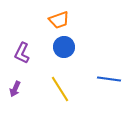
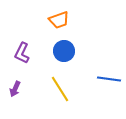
blue circle: moved 4 px down
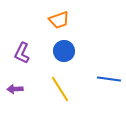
purple arrow: rotated 63 degrees clockwise
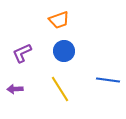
purple L-shape: rotated 40 degrees clockwise
blue line: moved 1 px left, 1 px down
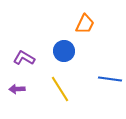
orange trapezoid: moved 26 px right, 4 px down; rotated 45 degrees counterclockwise
purple L-shape: moved 2 px right, 5 px down; rotated 55 degrees clockwise
blue line: moved 2 px right, 1 px up
purple arrow: moved 2 px right
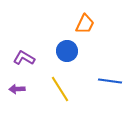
blue circle: moved 3 px right
blue line: moved 2 px down
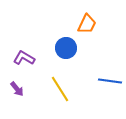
orange trapezoid: moved 2 px right
blue circle: moved 1 px left, 3 px up
purple arrow: rotated 126 degrees counterclockwise
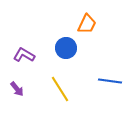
purple L-shape: moved 3 px up
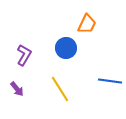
purple L-shape: rotated 90 degrees clockwise
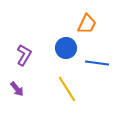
blue line: moved 13 px left, 18 px up
yellow line: moved 7 px right
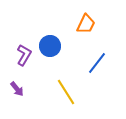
orange trapezoid: moved 1 px left
blue circle: moved 16 px left, 2 px up
blue line: rotated 60 degrees counterclockwise
yellow line: moved 1 px left, 3 px down
